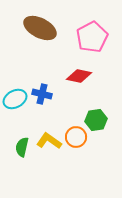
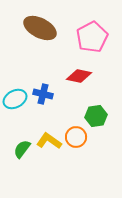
blue cross: moved 1 px right
green hexagon: moved 4 px up
green semicircle: moved 2 px down; rotated 24 degrees clockwise
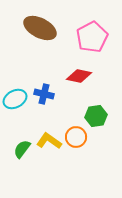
blue cross: moved 1 px right
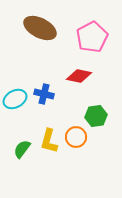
yellow L-shape: rotated 110 degrees counterclockwise
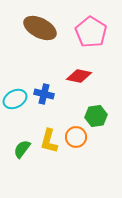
pink pentagon: moved 1 px left, 5 px up; rotated 12 degrees counterclockwise
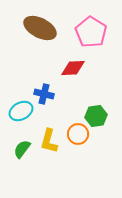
red diamond: moved 6 px left, 8 px up; rotated 15 degrees counterclockwise
cyan ellipse: moved 6 px right, 12 px down
orange circle: moved 2 px right, 3 px up
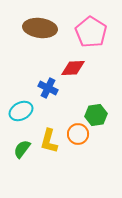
brown ellipse: rotated 20 degrees counterclockwise
blue cross: moved 4 px right, 6 px up; rotated 12 degrees clockwise
green hexagon: moved 1 px up
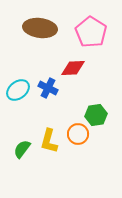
cyan ellipse: moved 3 px left, 21 px up; rotated 10 degrees counterclockwise
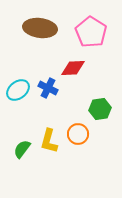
green hexagon: moved 4 px right, 6 px up
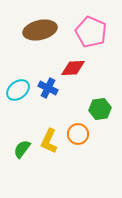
brown ellipse: moved 2 px down; rotated 20 degrees counterclockwise
pink pentagon: rotated 8 degrees counterclockwise
yellow L-shape: rotated 10 degrees clockwise
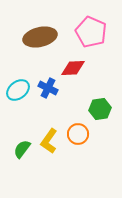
brown ellipse: moved 7 px down
yellow L-shape: rotated 10 degrees clockwise
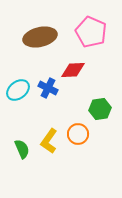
red diamond: moved 2 px down
green semicircle: rotated 120 degrees clockwise
